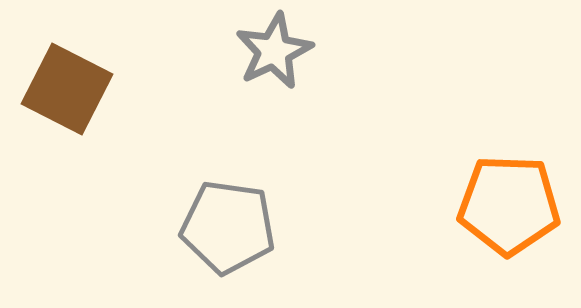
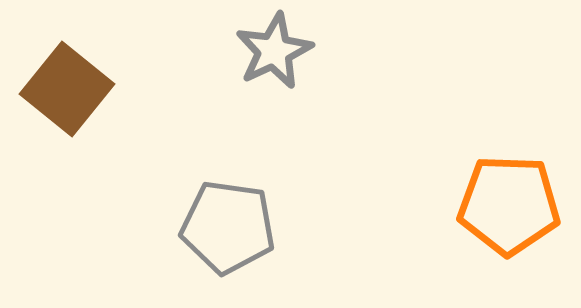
brown square: rotated 12 degrees clockwise
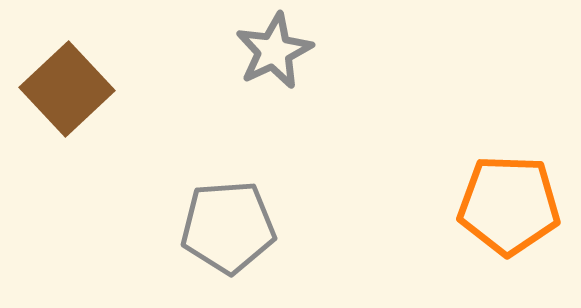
brown square: rotated 8 degrees clockwise
gray pentagon: rotated 12 degrees counterclockwise
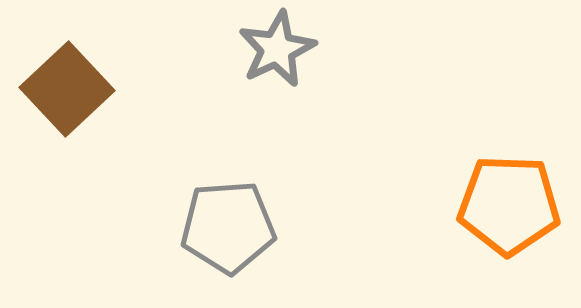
gray star: moved 3 px right, 2 px up
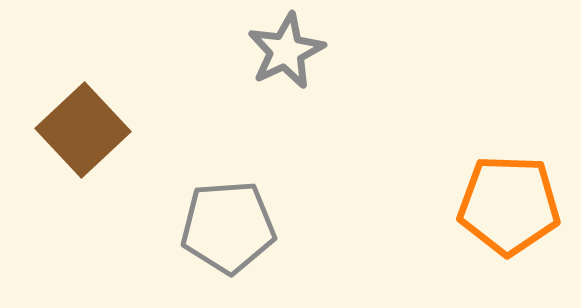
gray star: moved 9 px right, 2 px down
brown square: moved 16 px right, 41 px down
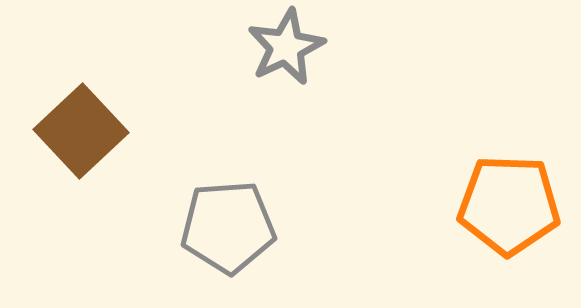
gray star: moved 4 px up
brown square: moved 2 px left, 1 px down
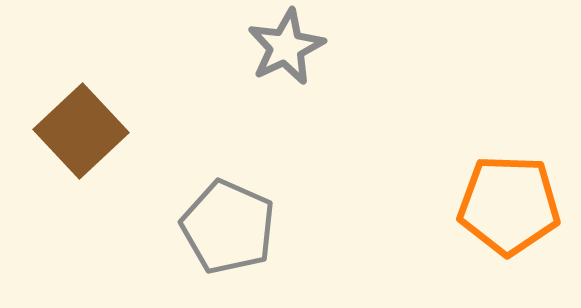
gray pentagon: rotated 28 degrees clockwise
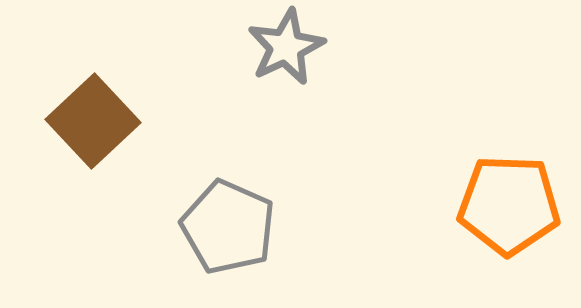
brown square: moved 12 px right, 10 px up
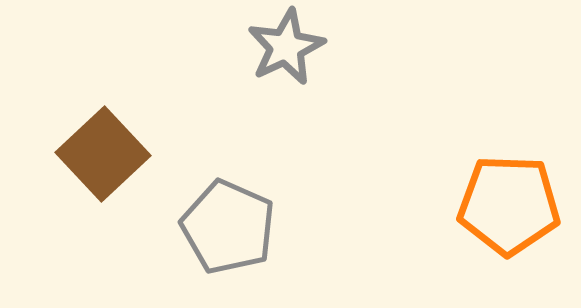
brown square: moved 10 px right, 33 px down
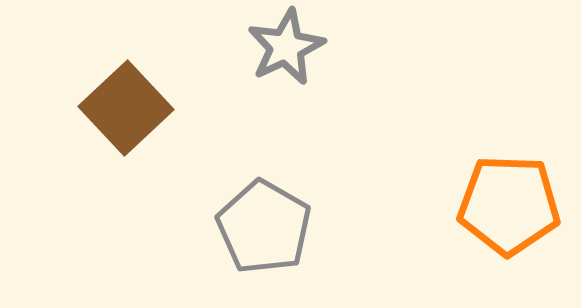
brown square: moved 23 px right, 46 px up
gray pentagon: moved 36 px right; rotated 6 degrees clockwise
